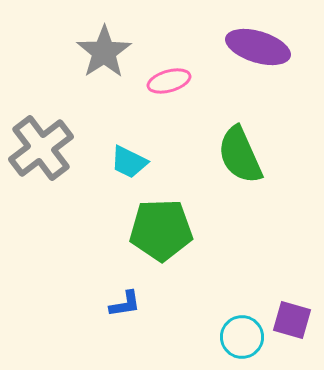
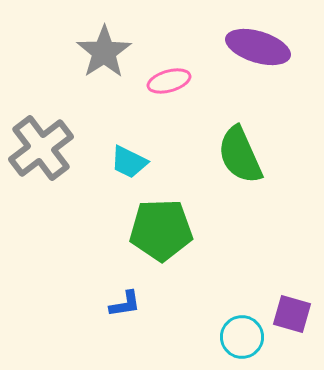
purple square: moved 6 px up
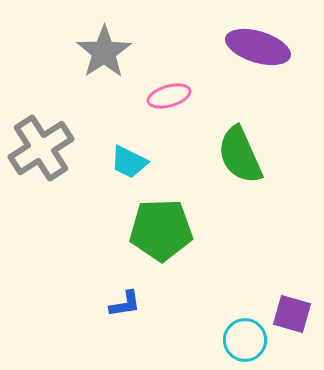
pink ellipse: moved 15 px down
gray cross: rotated 4 degrees clockwise
cyan circle: moved 3 px right, 3 px down
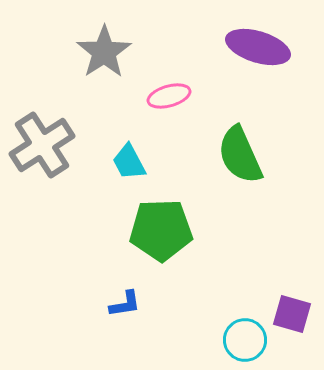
gray cross: moved 1 px right, 3 px up
cyan trapezoid: rotated 36 degrees clockwise
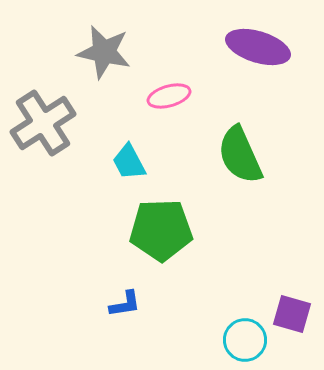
gray star: rotated 26 degrees counterclockwise
gray cross: moved 1 px right, 22 px up
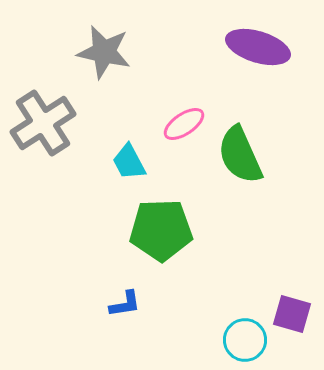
pink ellipse: moved 15 px right, 28 px down; rotated 18 degrees counterclockwise
